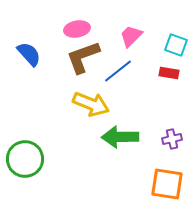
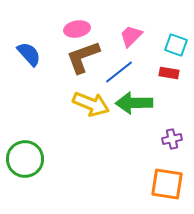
blue line: moved 1 px right, 1 px down
green arrow: moved 14 px right, 34 px up
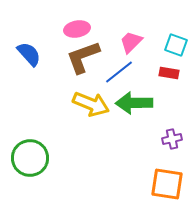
pink trapezoid: moved 6 px down
green circle: moved 5 px right, 1 px up
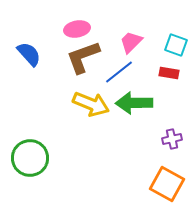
orange square: rotated 20 degrees clockwise
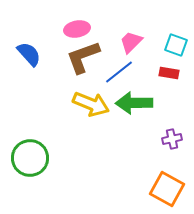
orange square: moved 5 px down
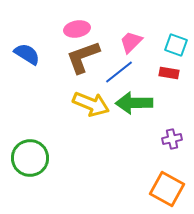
blue semicircle: moved 2 px left; rotated 16 degrees counterclockwise
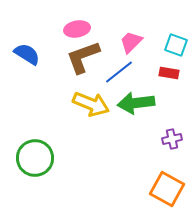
green arrow: moved 2 px right; rotated 6 degrees counterclockwise
green circle: moved 5 px right
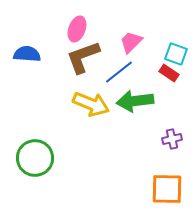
pink ellipse: rotated 60 degrees counterclockwise
cyan square: moved 9 px down
blue semicircle: rotated 28 degrees counterclockwise
red rectangle: rotated 24 degrees clockwise
green arrow: moved 1 px left, 2 px up
orange square: rotated 28 degrees counterclockwise
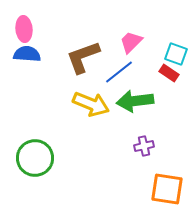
pink ellipse: moved 53 px left; rotated 25 degrees counterclockwise
purple cross: moved 28 px left, 7 px down
orange square: rotated 8 degrees clockwise
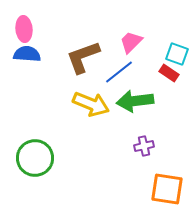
cyan square: moved 1 px right
